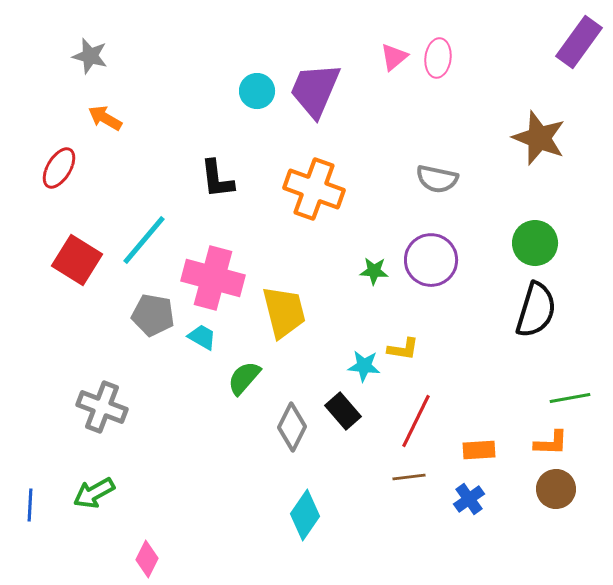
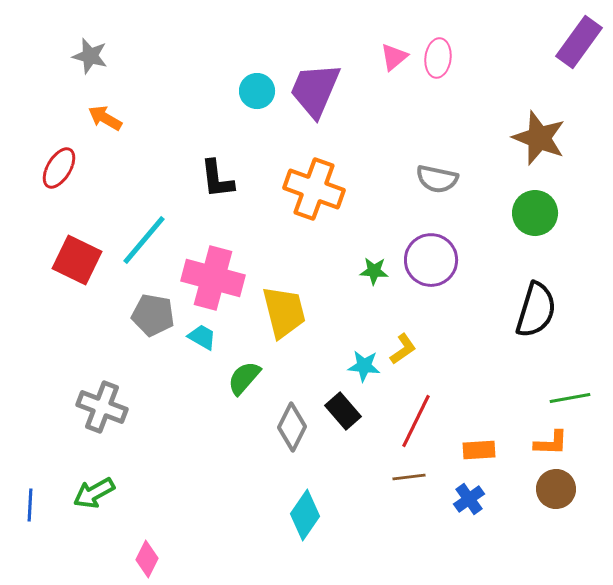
green circle: moved 30 px up
red square: rotated 6 degrees counterclockwise
yellow L-shape: rotated 44 degrees counterclockwise
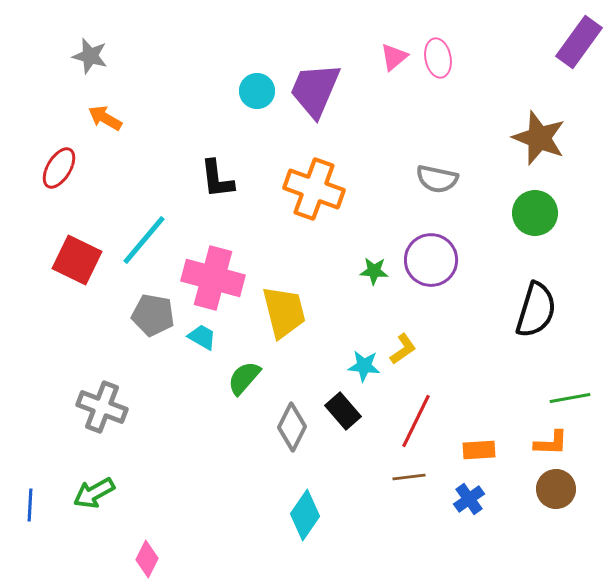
pink ellipse: rotated 18 degrees counterclockwise
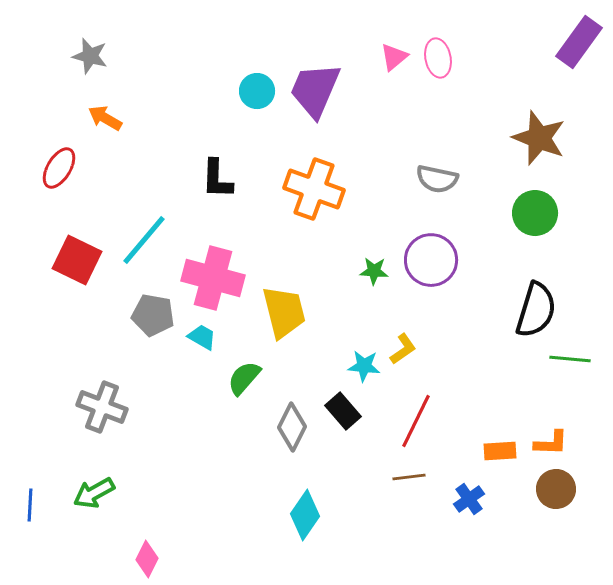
black L-shape: rotated 9 degrees clockwise
green line: moved 39 px up; rotated 15 degrees clockwise
orange rectangle: moved 21 px right, 1 px down
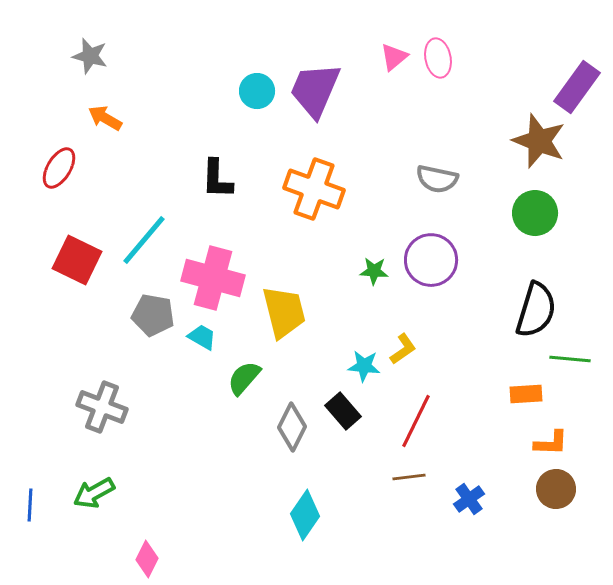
purple rectangle: moved 2 px left, 45 px down
brown star: moved 3 px down
orange rectangle: moved 26 px right, 57 px up
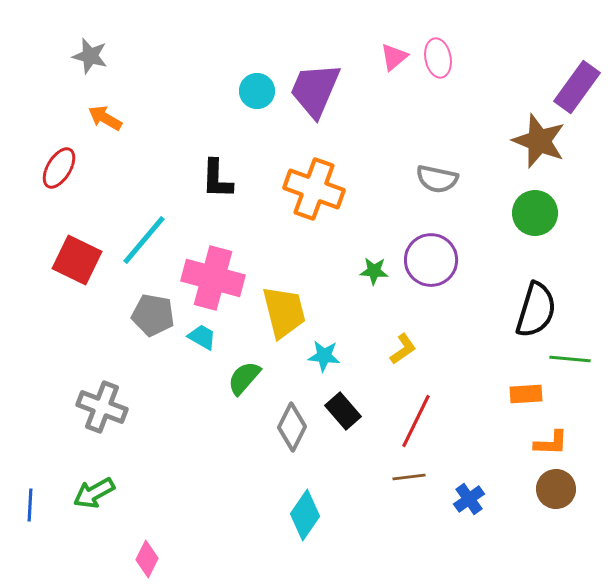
cyan star: moved 40 px left, 10 px up
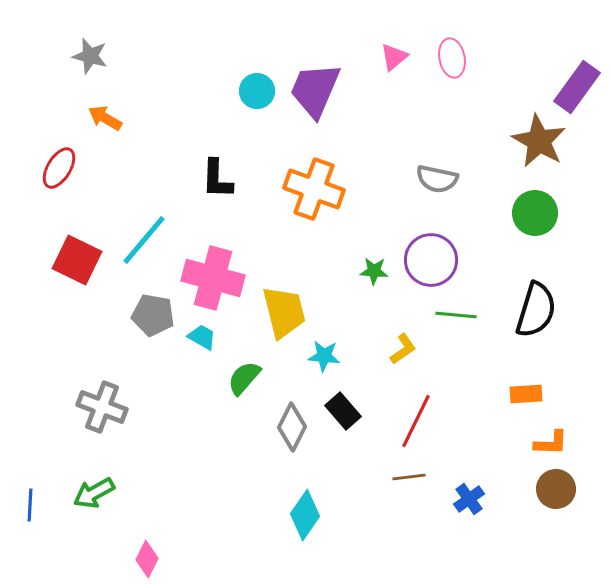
pink ellipse: moved 14 px right
brown star: rotated 8 degrees clockwise
green line: moved 114 px left, 44 px up
